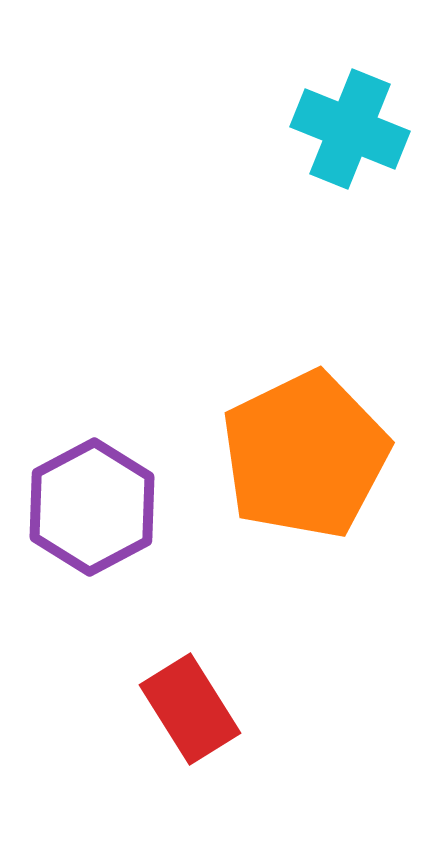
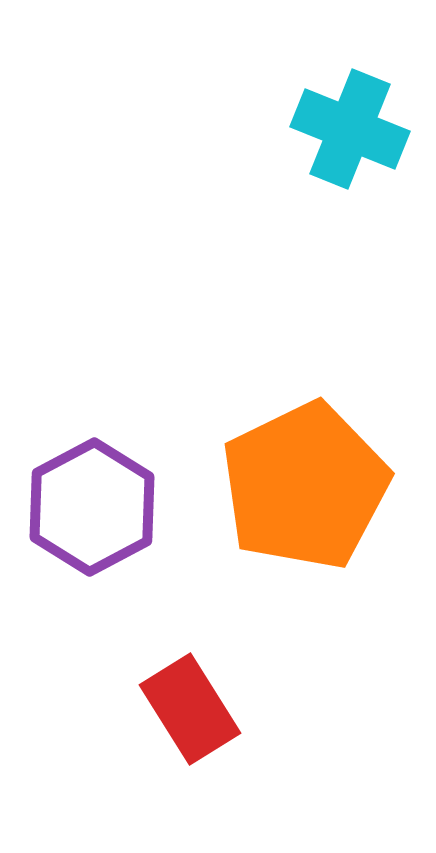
orange pentagon: moved 31 px down
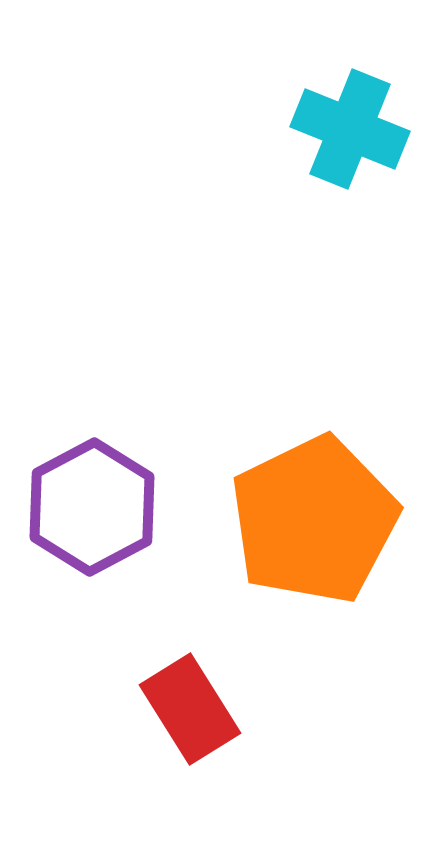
orange pentagon: moved 9 px right, 34 px down
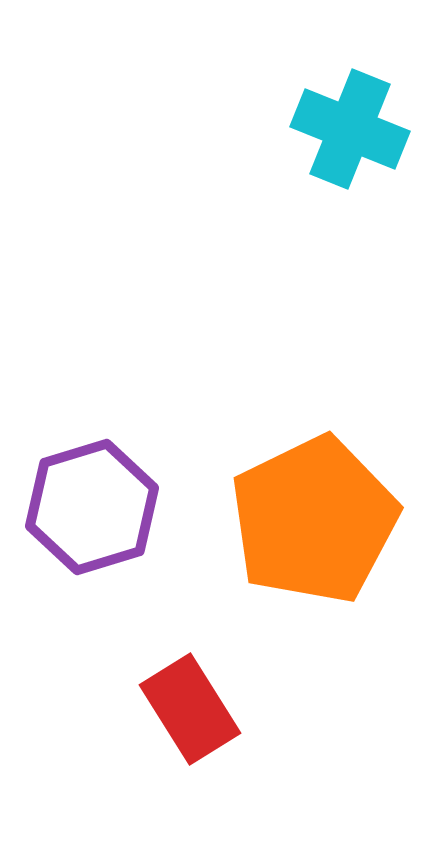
purple hexagon: rotated 11 degrees clockwise
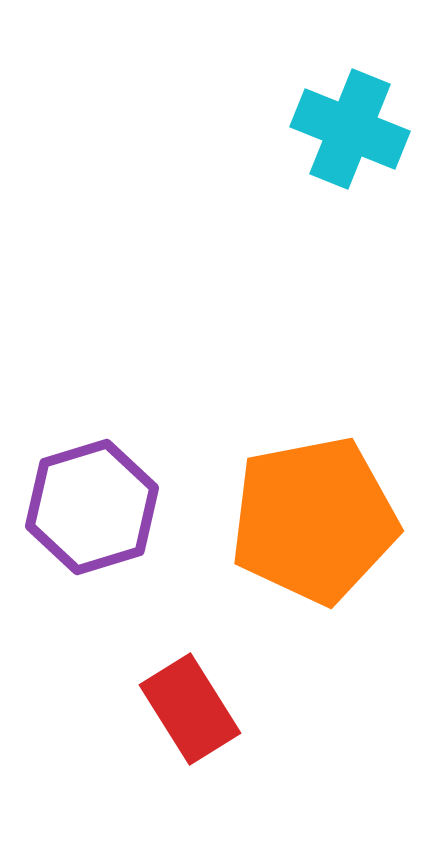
orange pentagon: rotated 15 degrees clockwise
